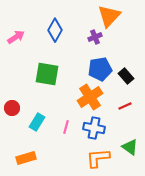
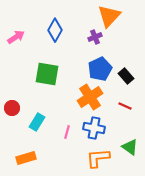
blue pentagon: rotated 15 degrees counterclockwise
red line: rotated 48 degrees clockwise
pink line: moved 1 px right, 5 px down
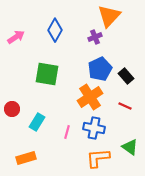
red circle: moved 1 px down
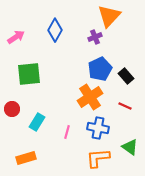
green square: moved 18 px left; rotated 15 degrees counterclockwise
blue cross: moved 4 px right
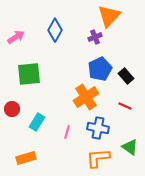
orange cross: moved 4 px left
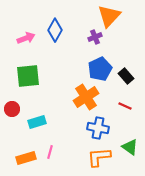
pink arrow: moved 10 px right, 1 px down; rotated 12 degrees clockwise
green square: moved 1 px left, 2 px down
cyan rectangle: rotated 42 degrees clockwise
pink line: moved 17 px left, 20 px down
orange L-shape: moved 1 px right, 1 px up
